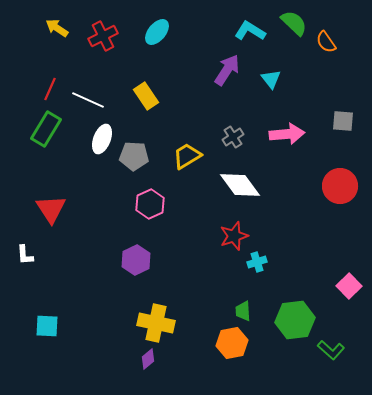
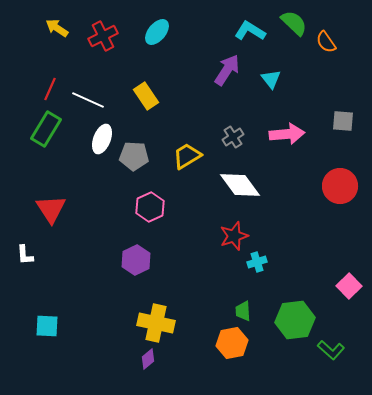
pink hexagon: moved 3 px down
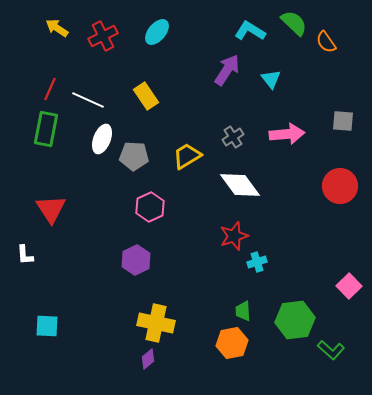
green rectangle: rotated 20 degrees counterclockwise
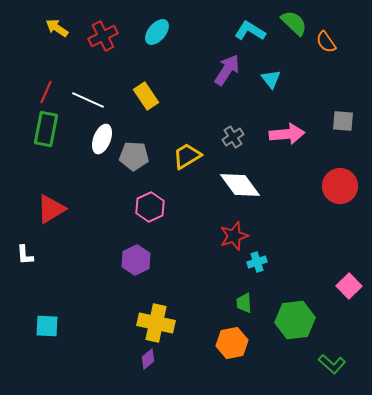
red line: moved 4 px left, 3 px down
red triangle: rotated 32 degrees clockwise
green trapezoid: moved 1 px right, 8 px up
green L-shape: moved 1 px right, 14 px down
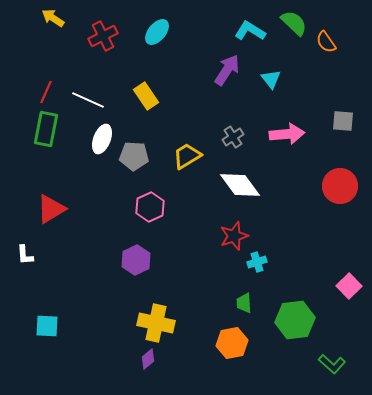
yellow arrow: moved 4 px left, 10 px up
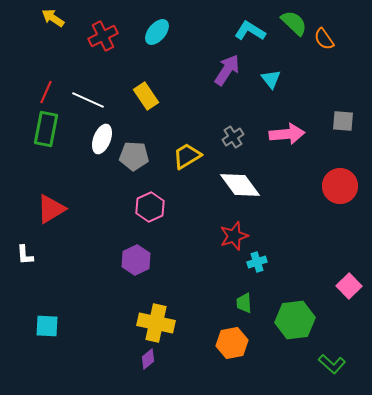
orange semicircle: moved 2 px left, 3 px up
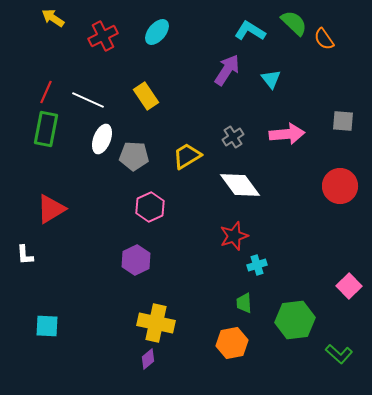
cyan cross: moved 3 px down
green L-shape: moved 7 px right, 10 px up
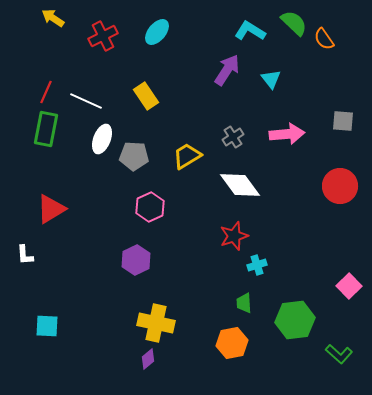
white line: moved 2 px left, 1 px down
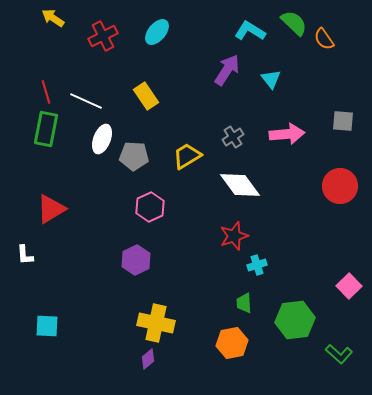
red line: rotated 40 degrees counterclockwise
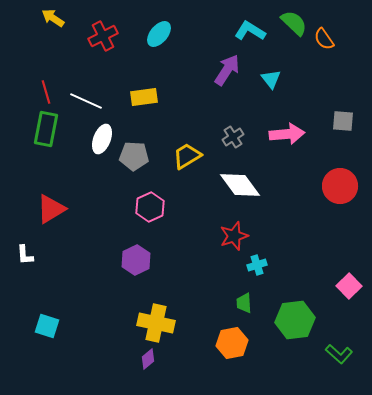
cyan ellipse: moved 2 px right, 2 px down
yellow rectangle: moved 2 px left, 1 px down; rotated 64 degrees counterclockwise
cyan square: rotated 15 degrees clockwise
